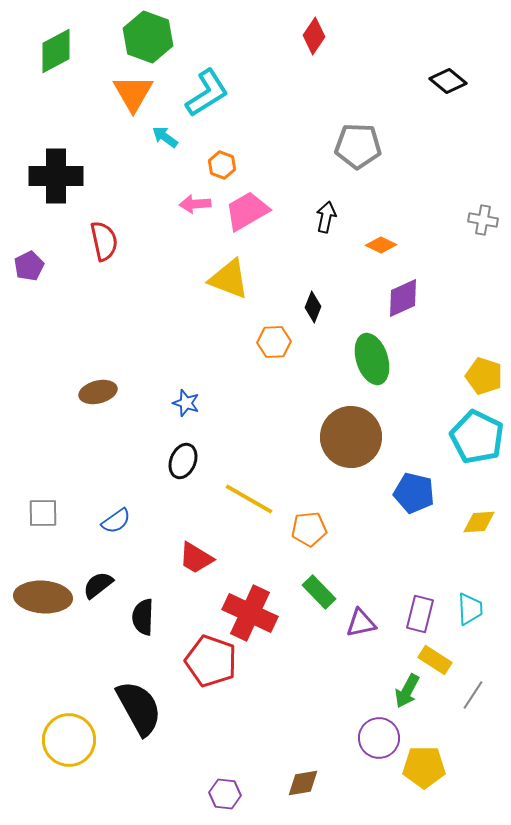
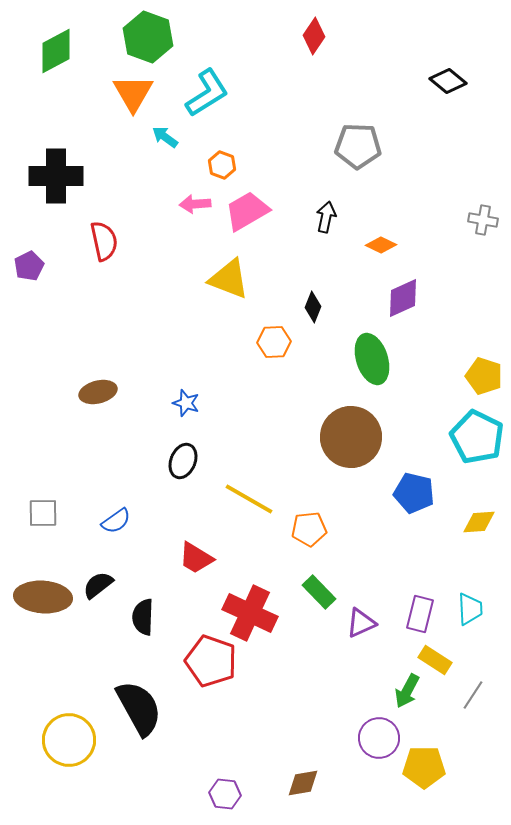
purple triangle at (361, 623): rotated 12 degrees counterclockwise
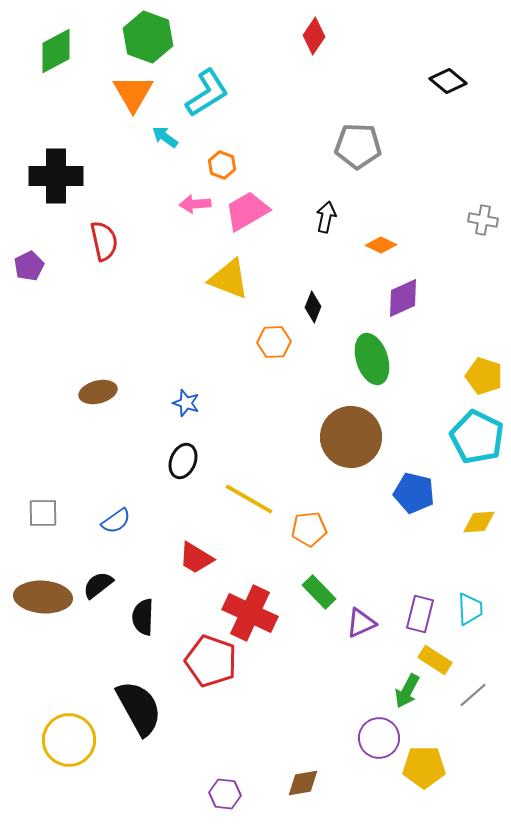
gray line at (473, 695): rotated 16 degrees clockwise
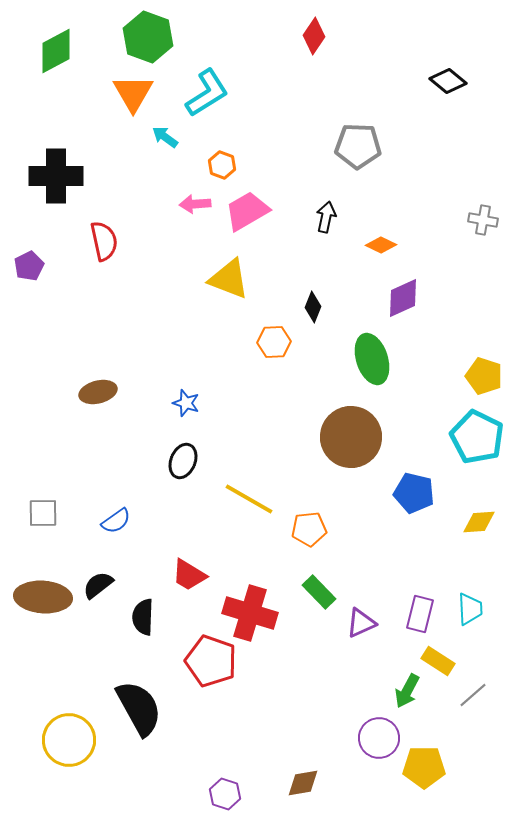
red trapezoid at (196, 558): moved 7 px left, 17 px down
red cross at (250, 613): rotated 8 degrees counterclockwise
yellow rectangle at (435, 660): moved 3 px right, 1 px down
purple hexagon at (225, 794): rotated 12 degrees clockwise
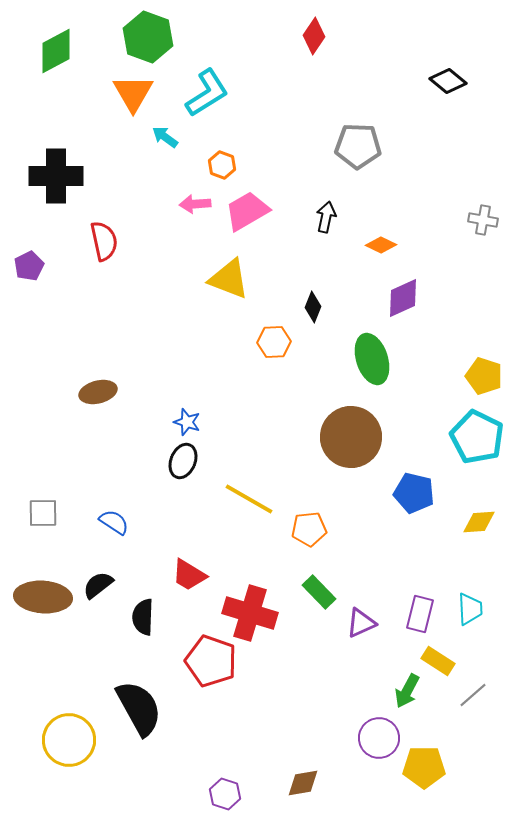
blue star at (186, 403): moved 1 px right, 19 px down
blue semicircle at (116, 521): moved 2 px left, 1 px down; rotated 112 degrees counterclockwise
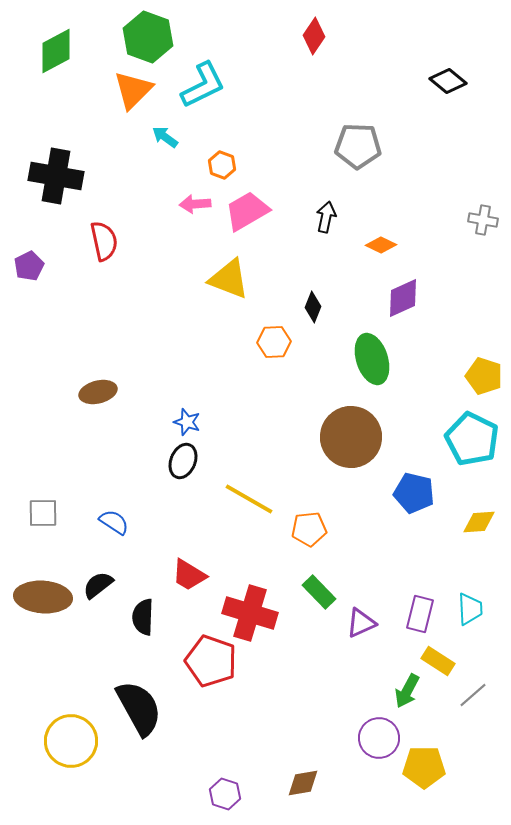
orange triangle at (133, 93): moved 3 px up; rotated 15 degrees clockwise
cyan L-shape at (207, 93): moved 4 px left, 8 px up; rotated 6 degrees clockwise
black cross at (56, 176): rotated 10 degrees clockwise
cyan pentagon at (477, 437): moved 5 px left, 2 px down
yellow circle at (69, 740): moved 2 px right, 1 px down
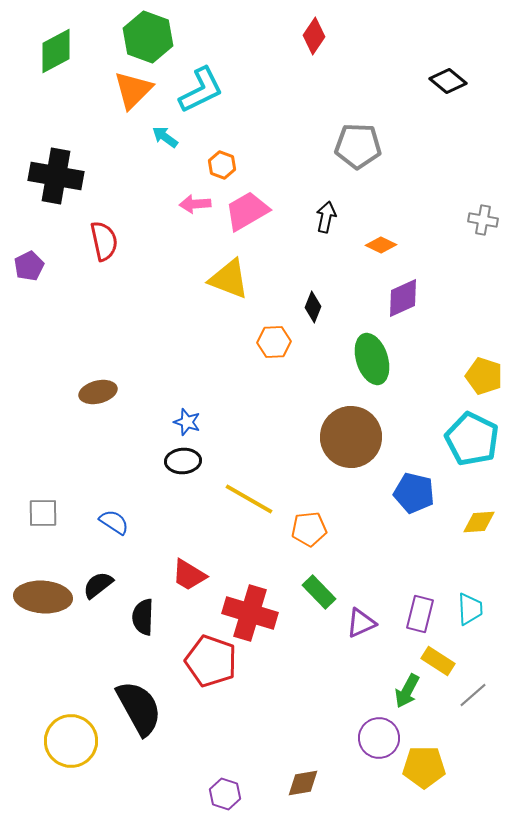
cyan L-shape at (203, 85): moved 2 px left, 5 px down
black ellipse at (183, 461): rotated 64 degrees clockwise
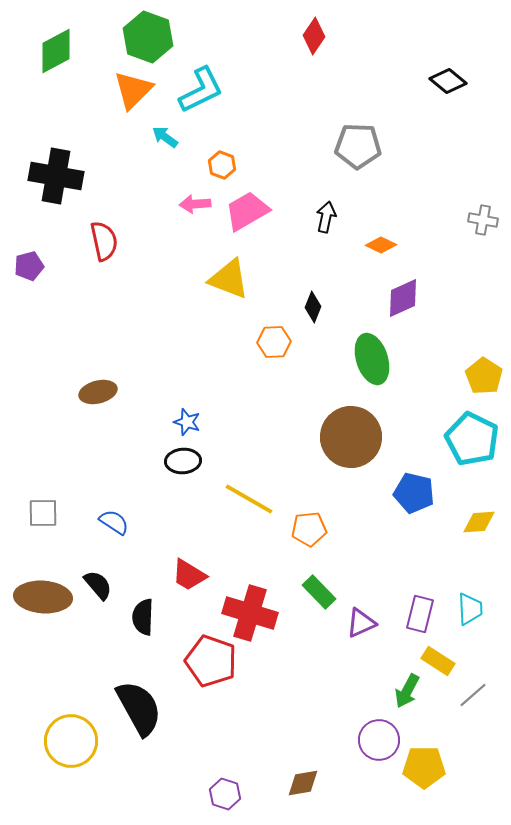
purple pentagon at (29, 266): rotated 12 degrees clockwise
yellow pentagon at (484, 376): rotated 15 degrees clockwise
black semicircle at (98, 585): rotated 88 degrees clockwise
purple circle at (379, 738): moved 2 px down
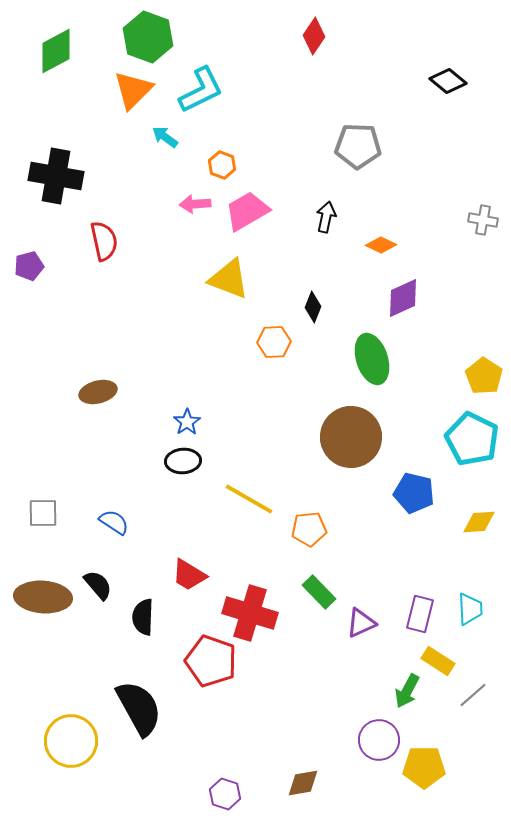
blue star at (187, 422): rotated 20 degrees clockwise
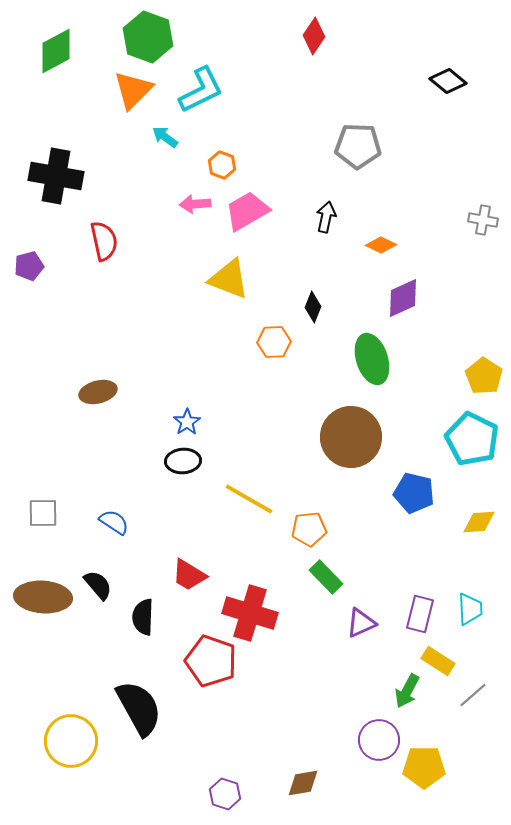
green rectangle at (319, 592): moved 7 px right, 15 px up
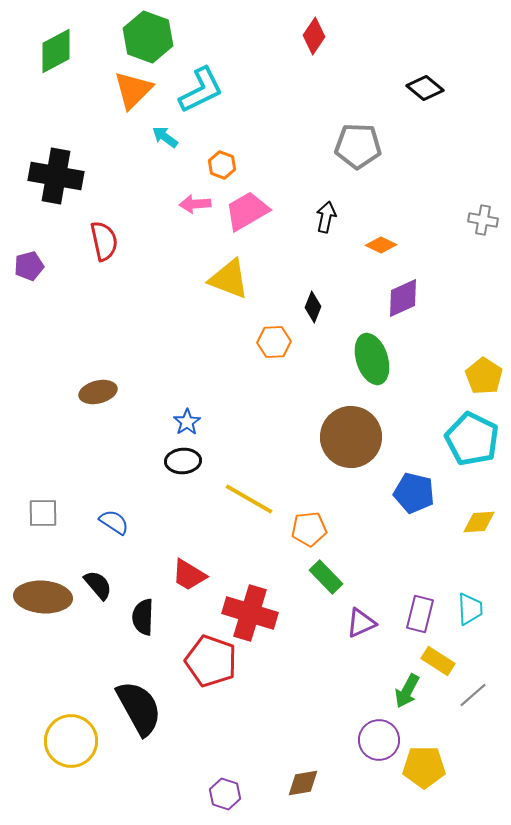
black diamond at (448, 81): moved 23 px left, 7 px down
